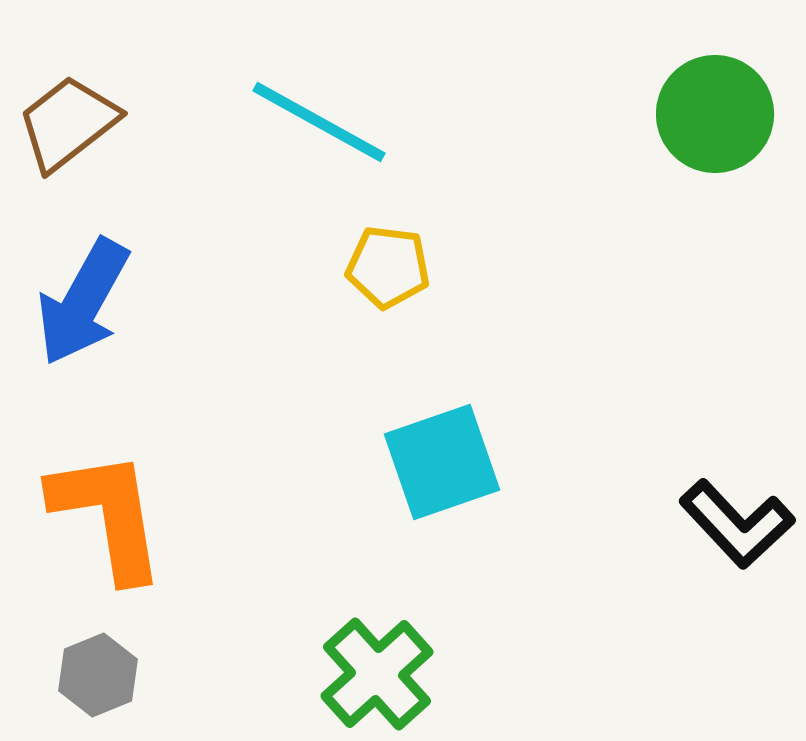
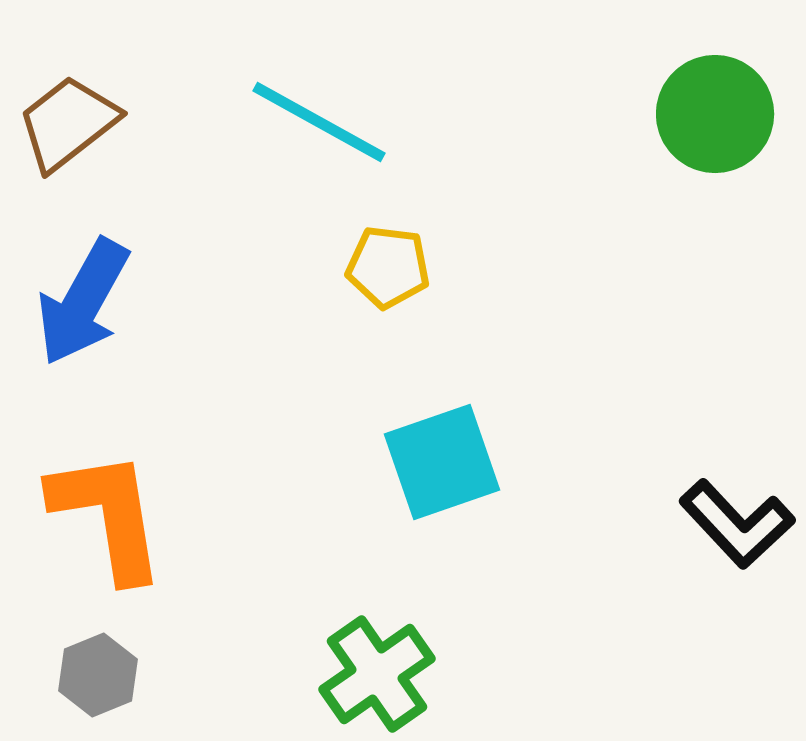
green cross: rotated 7 degrees clockwise
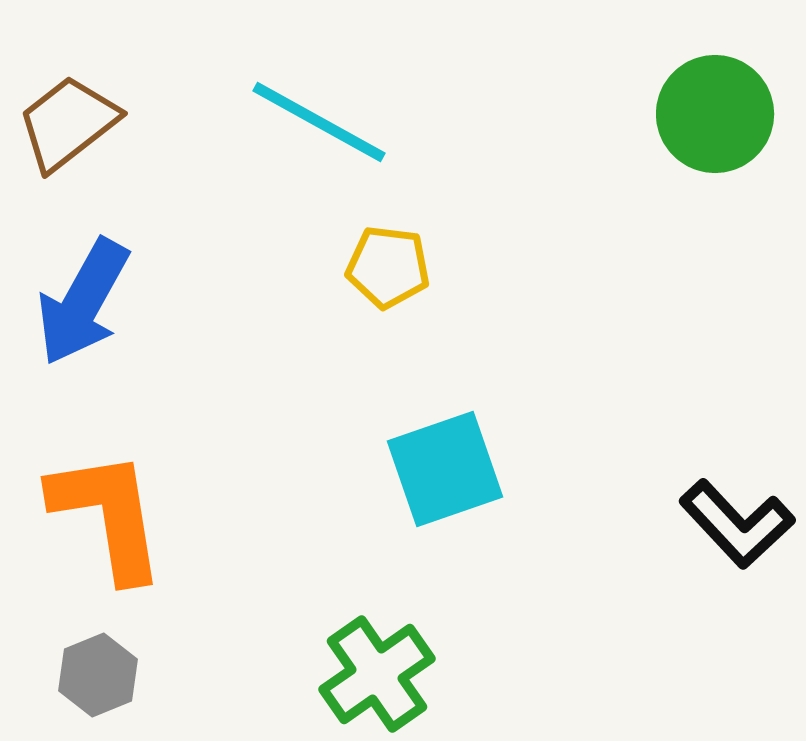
cyan square: moved 3 px right, 7 px down
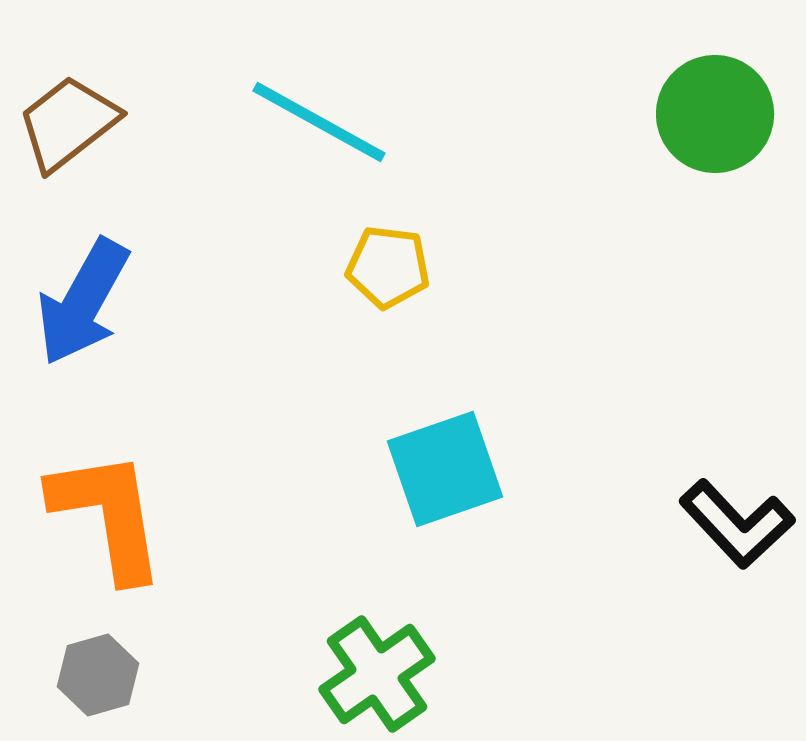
gray hexagon: rotated 6 degrees clockwise
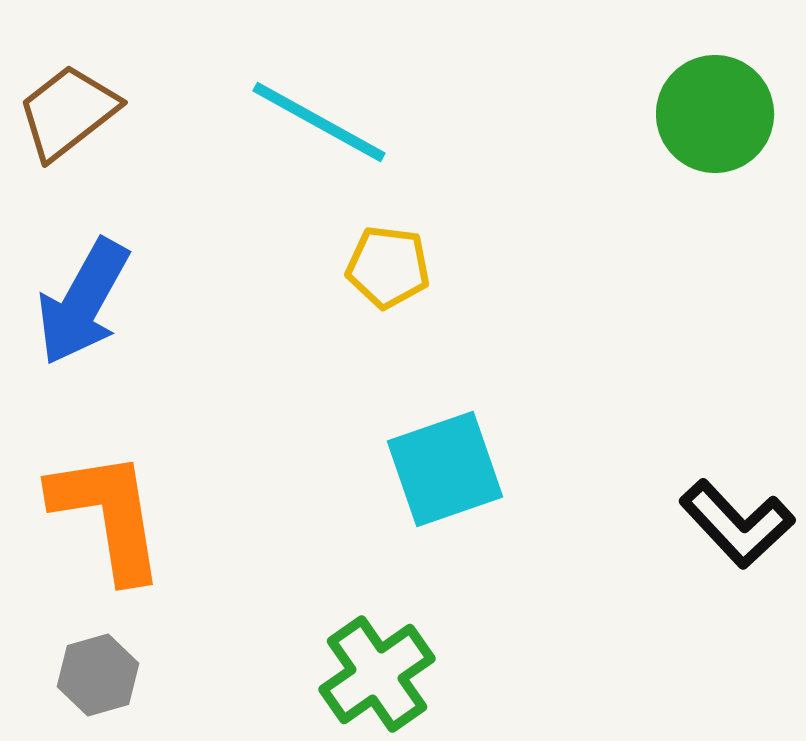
brown trapezoid: moved 11 px up
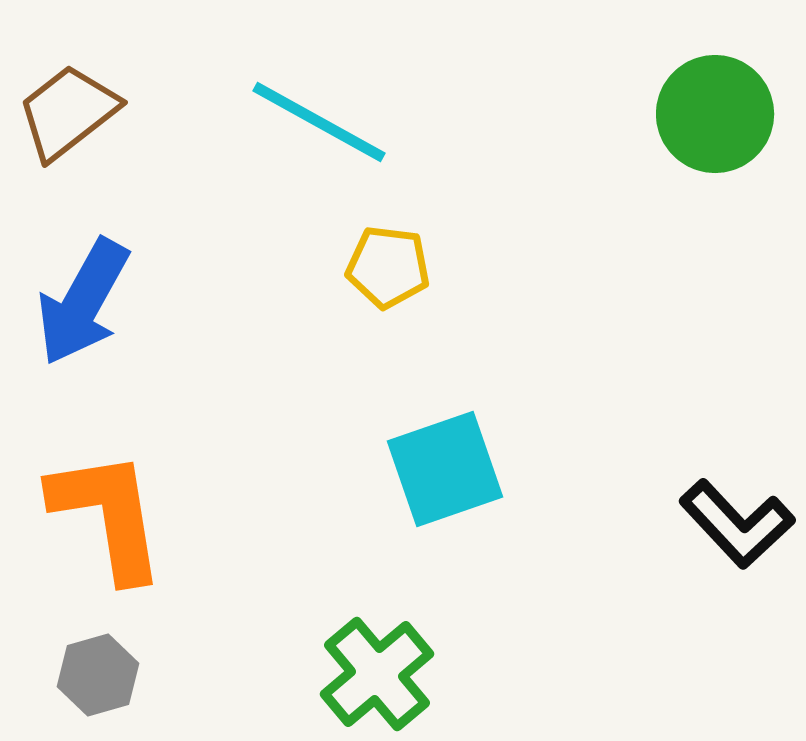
green cross: rotated 5 degrees counterclockwise
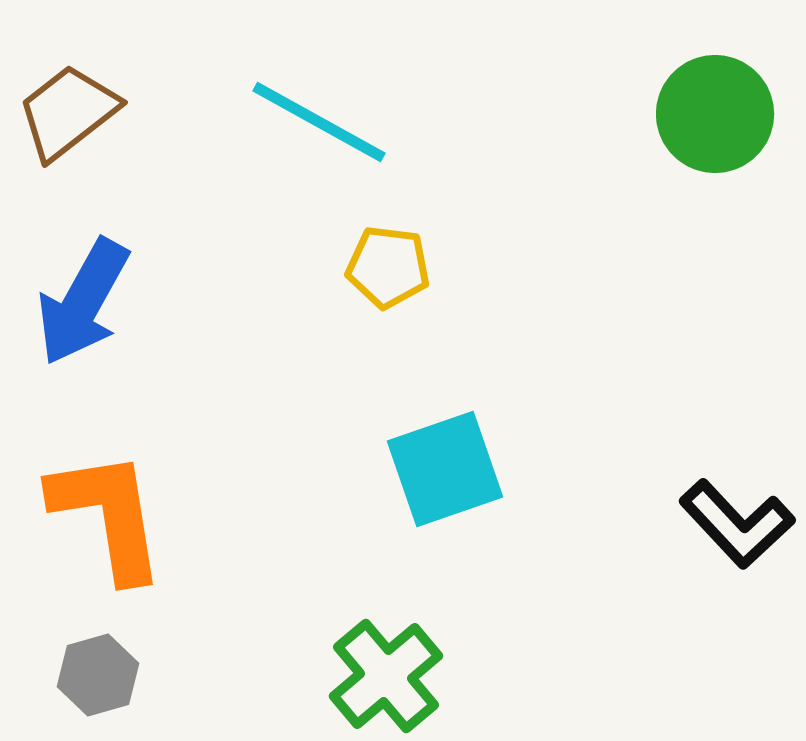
green cross: moved 9 px right, 2 px down
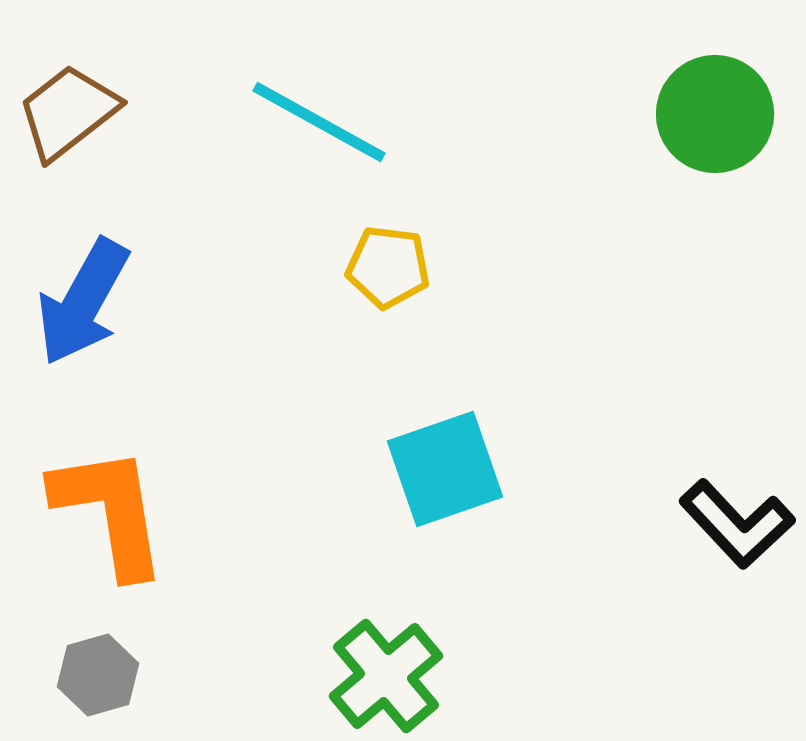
orange L-shape: moved 2 px right, 4 px up
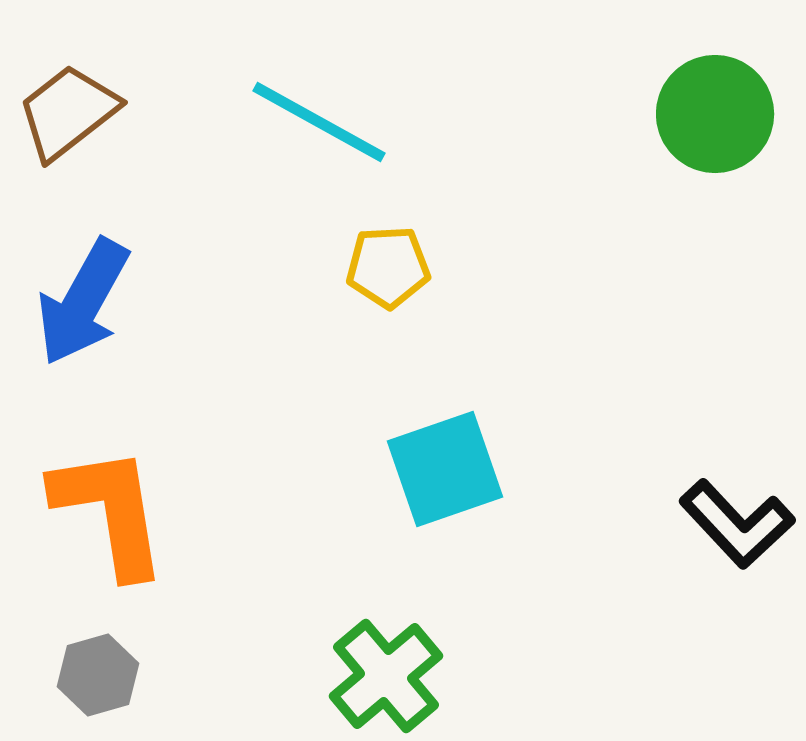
yellow pentagon: rotated 10 degrees counterclockwise
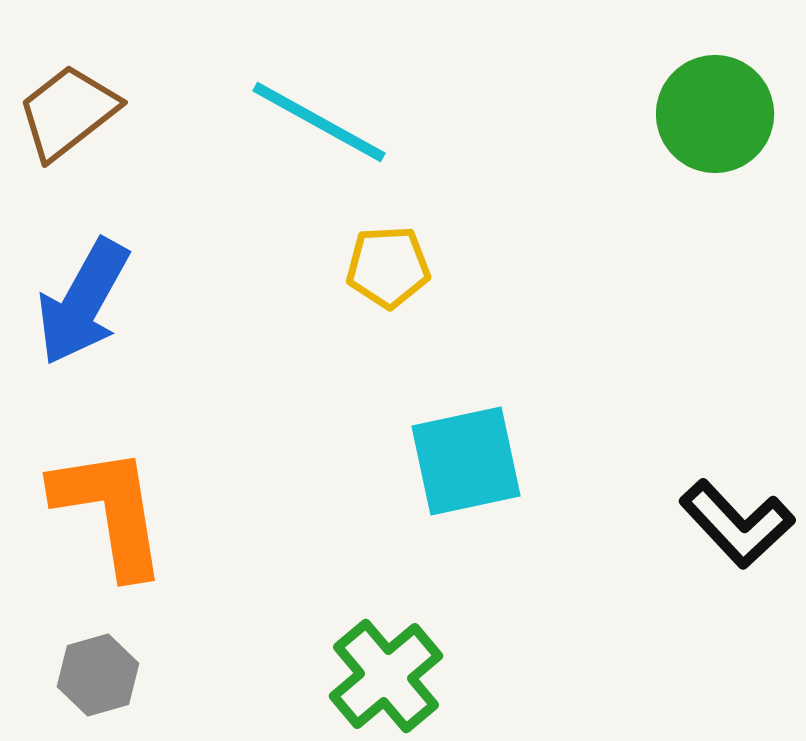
cyan square: moved 21 px right, 8 px up; rotated 7 degrees clockwise
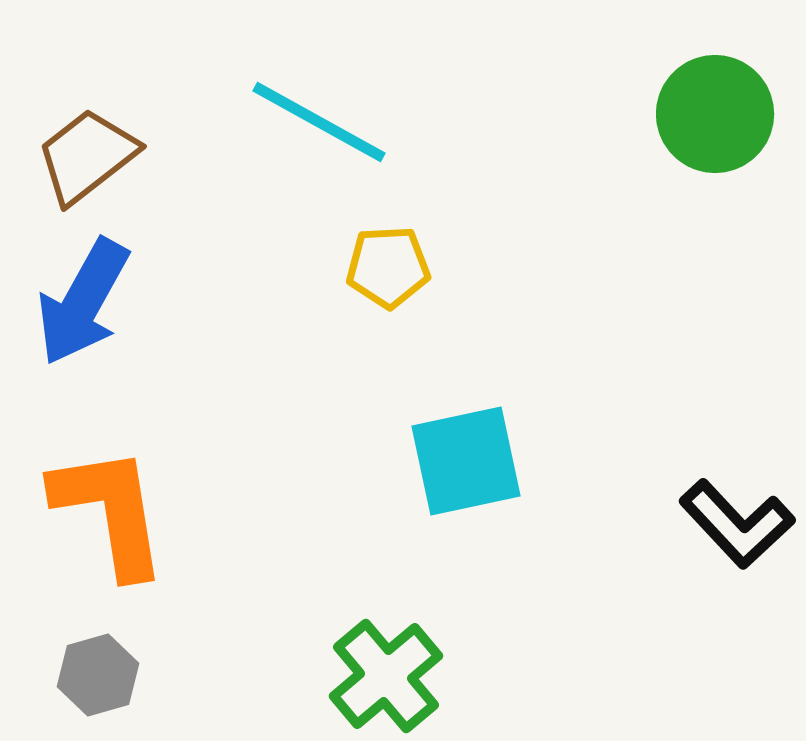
brown trapezoid: moved 19 px right, 44 px down
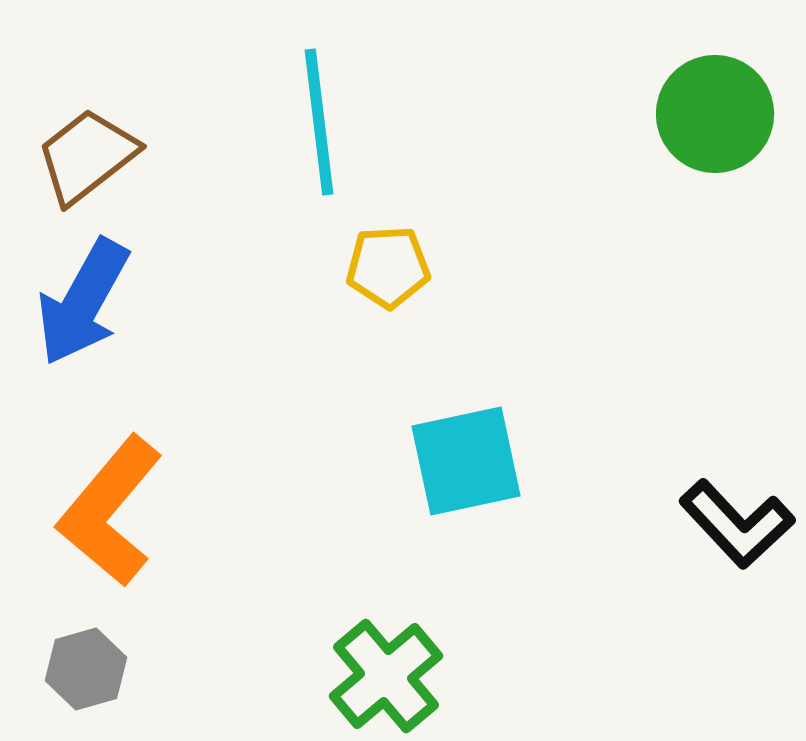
cyan line: rotated 54 degrees clockwise
orange L-shape: rotated 131 degrees counterclockwise
gray hexagon: moved 12 px left, 6 px up
